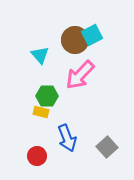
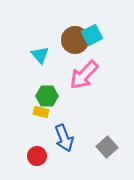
pink arrow: moved 4 px right
blue arrow: moved 3 px left
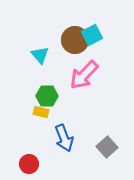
red circle: moved 8 px left, 8 px down
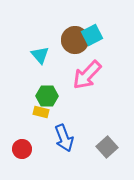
pink arrow: moved 3 px right
red circle: moved 7 px left, 15 px up
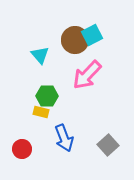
gray square: moved 1 px right, 2 px up
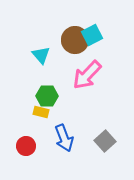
cyan triangle: moved 1 px right
gray square: moved 3 px left, 4 px up
red circle: moved 4 px right, 3 px up
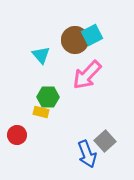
green hexagon: moved 1 px right, 1 px down
blue arrow: moved 23 px right, 16 px down
red circle: moved 9 px left, 11 px up
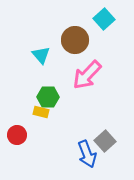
cyan square: moved 12 px right, 16 px up; rotated 15 degrees counterclockwise
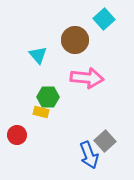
cyan triangle: moved 3 px left
pink arrow: moved 3 px down; rotated 128 degrees counterclockwise
blue arrow: moved 2 px right, 1 px down
